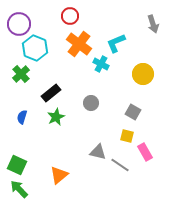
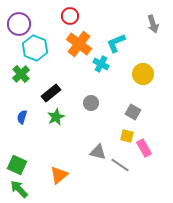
pink rectangle: moved 1 px left, 4 px up
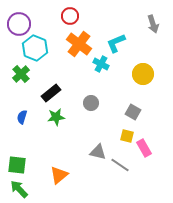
green star: rotated 18 degrees clockwise
green square: rotated 18 degrees counterclockwise
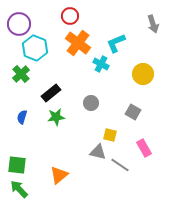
orange cross: moved 1 px left, 1 px up
yellow square: moved 17 px left, 1 px up
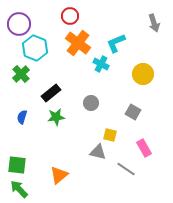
gray arrow: moved 1 px right, 1 px up
gray line: moved 6 px right, 4 px down
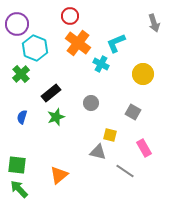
purple circle: moved 2 px left
green star: rotated 12 degrees counterclockwise
gray line: moved 1 px left, 2 px down
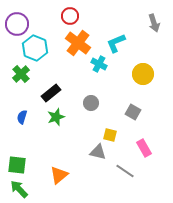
cyan cross: moved 2 px left
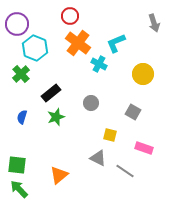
pink rectangle: rotated 42 degrees counterclockwise
gray triangle: moved 6 px down; rotated 12 degrees clockwise
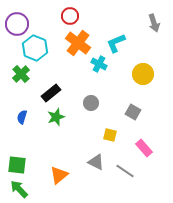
pink rectangle: rotated 30 degrees clockwise
gray triangle: moved 2 px left, 4 px down
